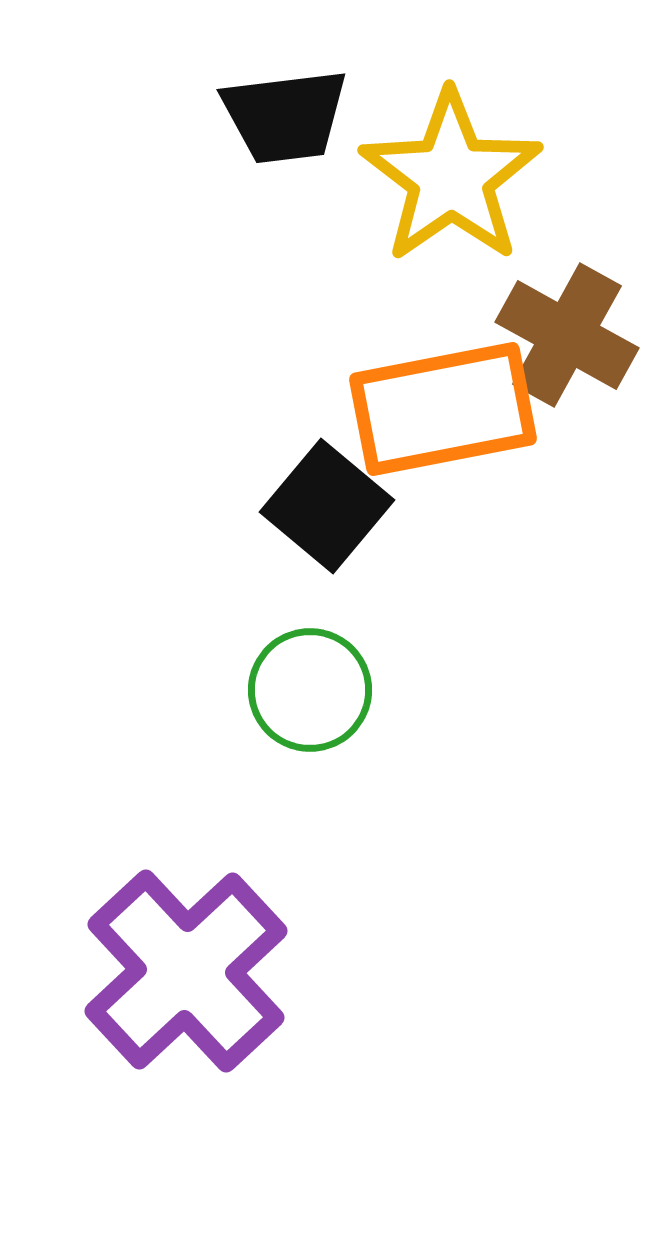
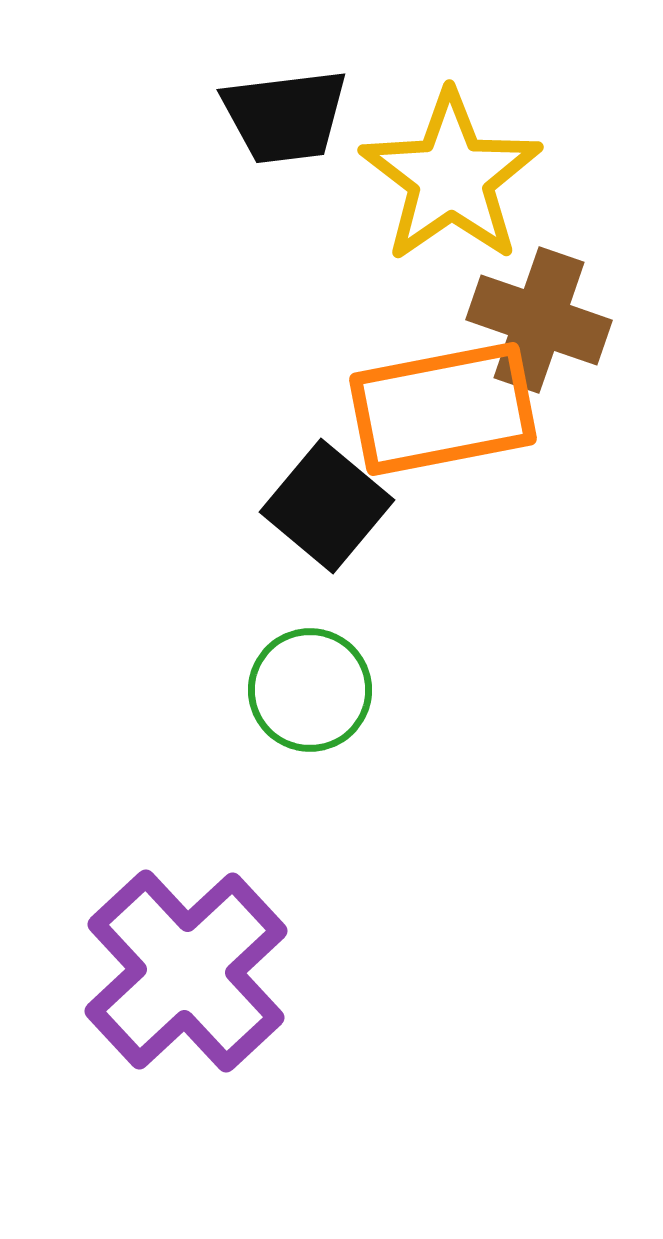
brown cross: moved 28 px left, 15 px up; rotated 10 degrees counterclockwise
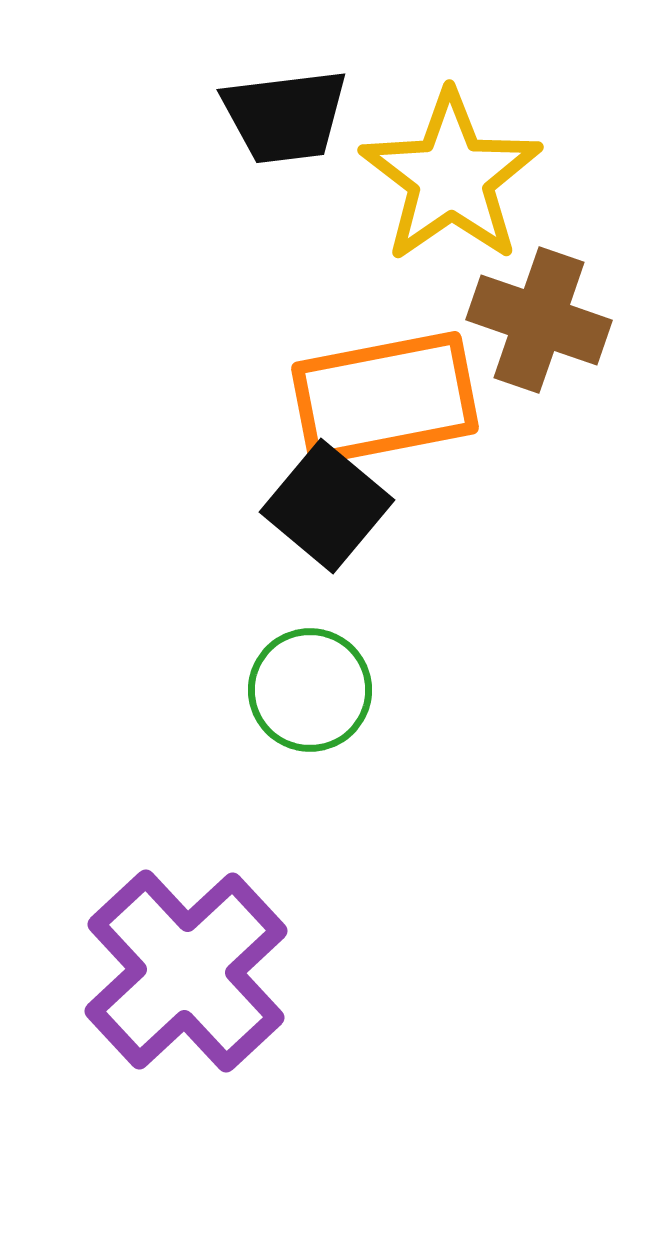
orange rectangle: moved 58 px left, 11 px up
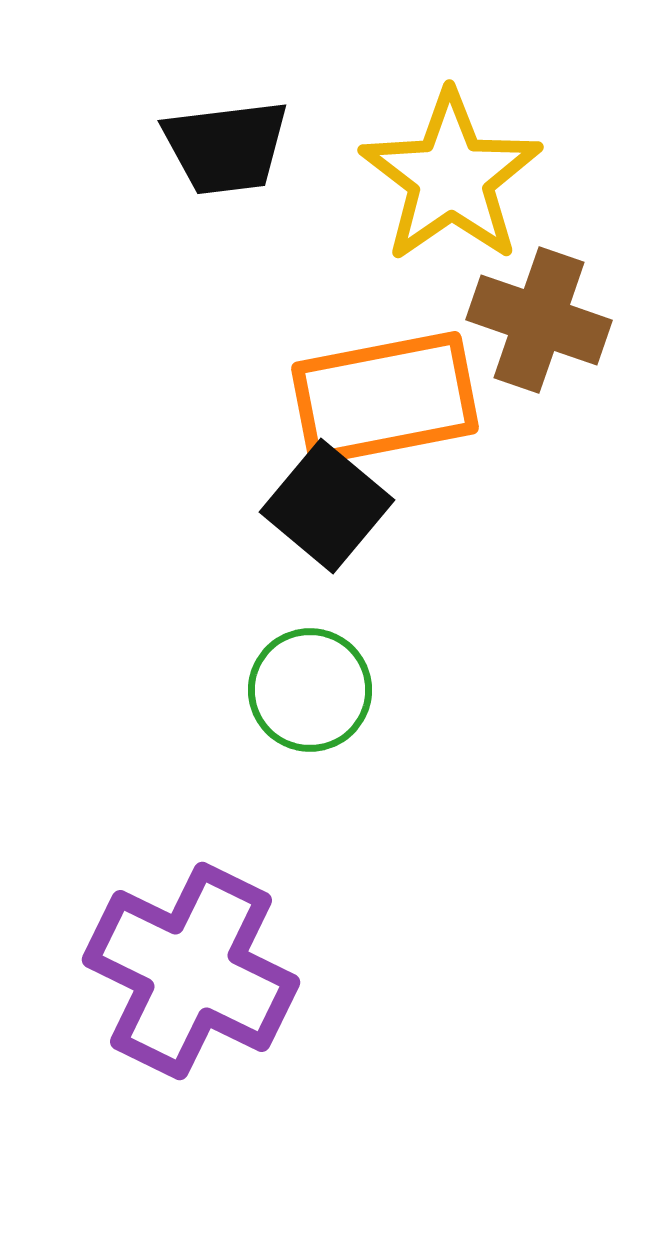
black trapezoid: moved 59 px left, 31 px down
purple cross: moved 5 px right; rotated 21 degrees counterclockwise
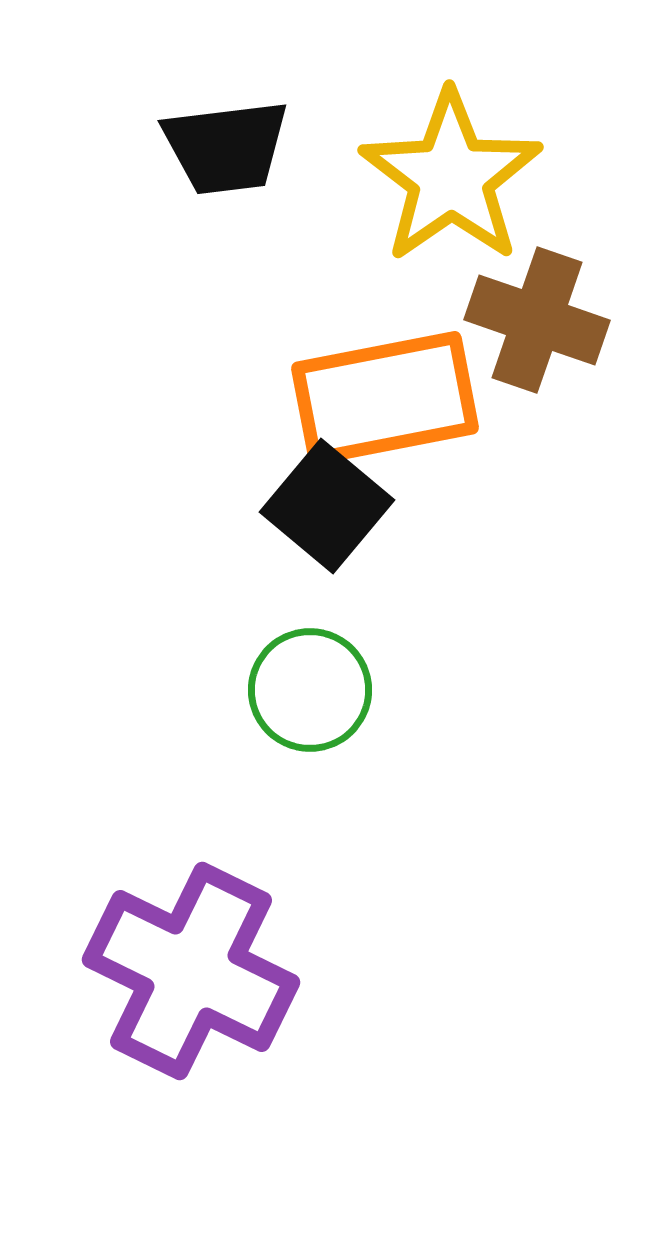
brown cross: moved 2 px left
